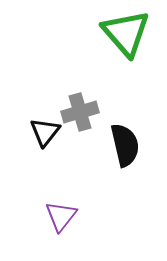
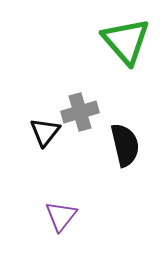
green triangle: moved 8 px down
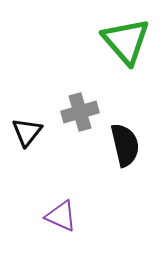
black triangle: moved 18 px left
purple triangle: rotated 44 degrees counterclockwise
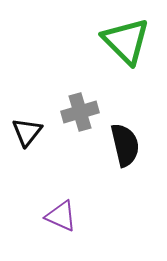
green triangle: rotated 4 degrees counterclockwise
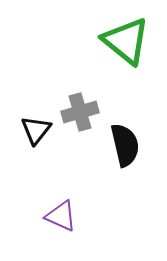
green triangle: rotated 6 degrees counterclockwise
black triangle: moved 9 px right, 2 px up
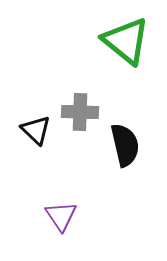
gray cross: rotated 18 degrees clockwise
black triangle: rotated 24 degrees counterclockwise
purple triangle: rotated 32 degrees clockwise
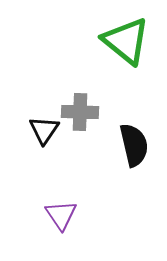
black triangle: moved 8 px right; rotated 20 degrees clockwise
black semicircle: moved 9 px right
purple triangle: moved 1 px up
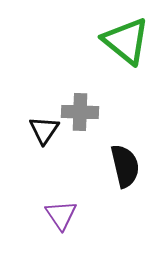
black semicircle: moved 9 px left, 21 px down
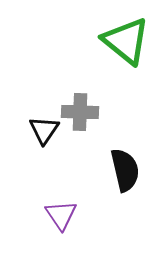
black semicircle: moved 4 px down
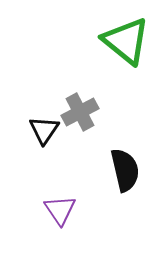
gray cross: rotated 30 degrees counterclockwise
purple triangle: moved 1 px left, 5 px up
